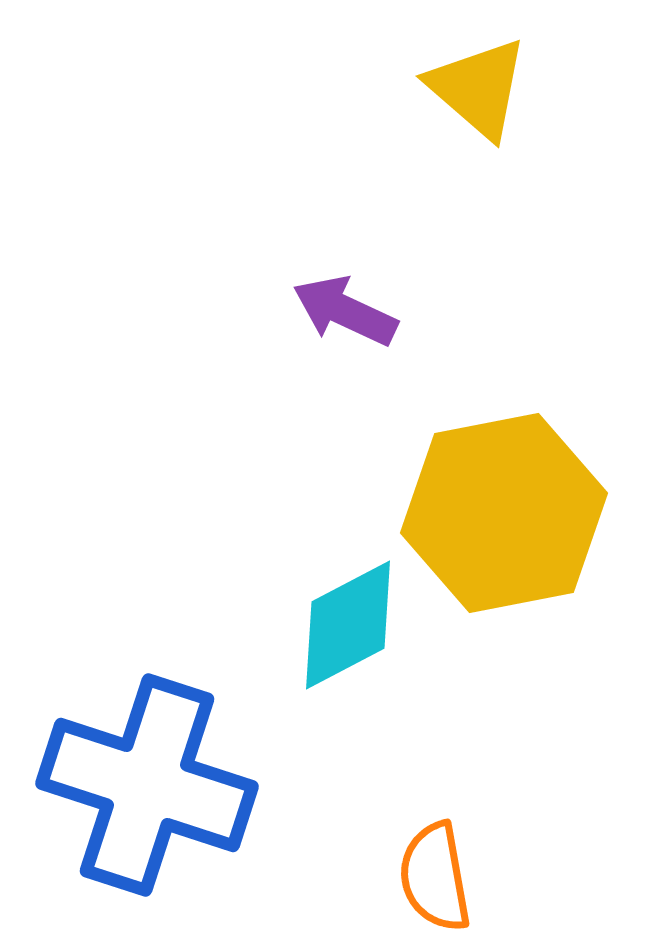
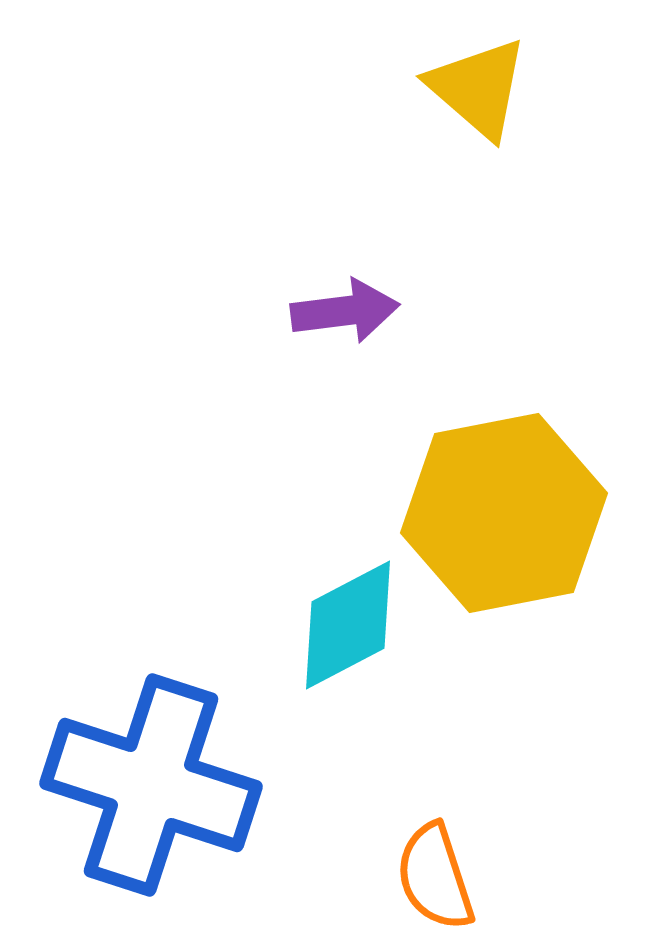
purple arrow: rotated 148 degrees clockwise
blue cross: moved 4 px right
orange semicircle: rotated 8 degrees counterclockwise
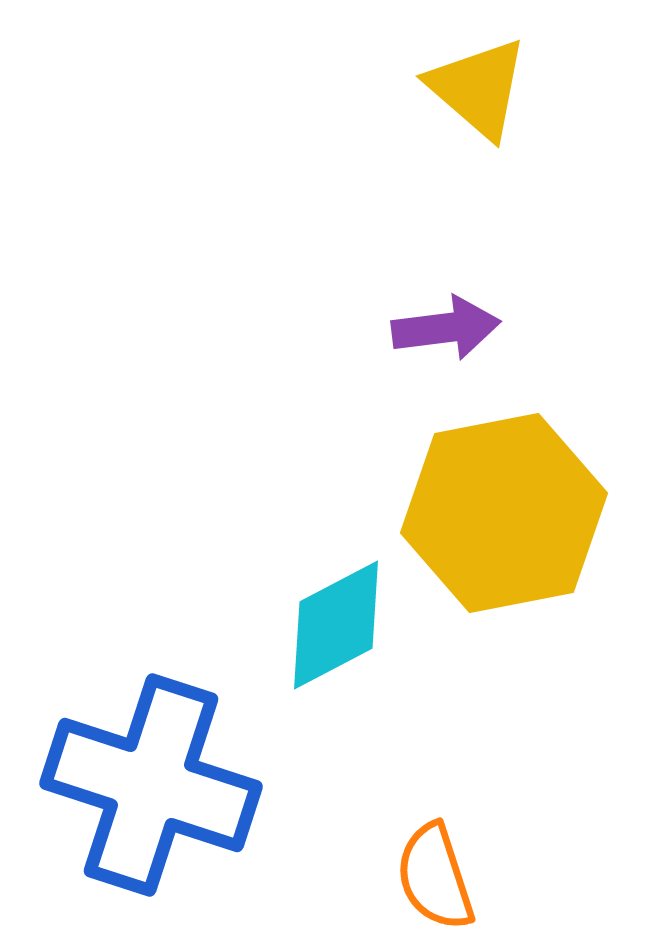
purple arrow: moved 101 px right, 17 px down
cyan diamond: moved 12 px left
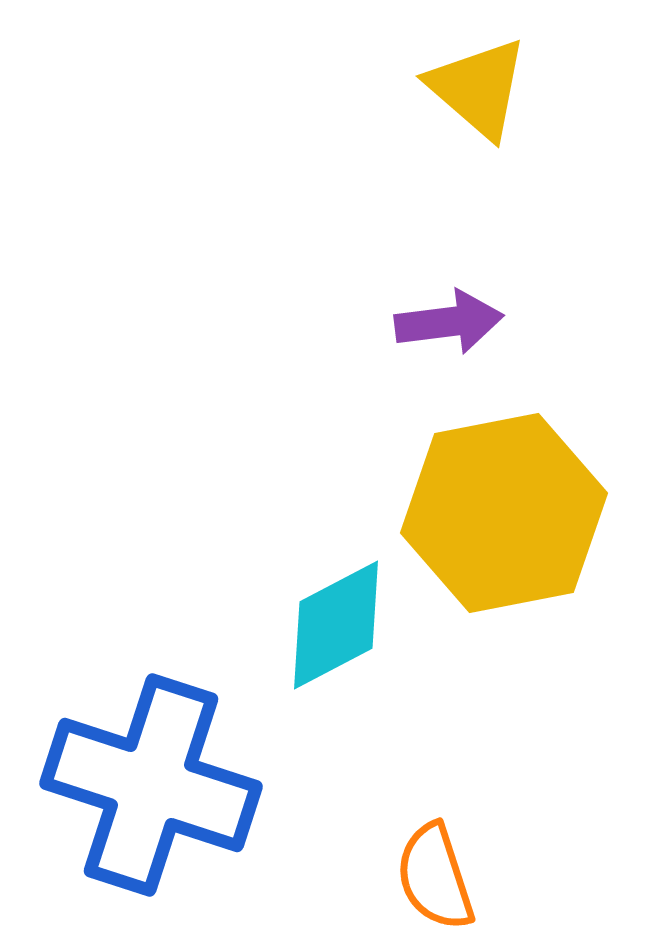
purple arrow: moved 3 px right, 6 px up
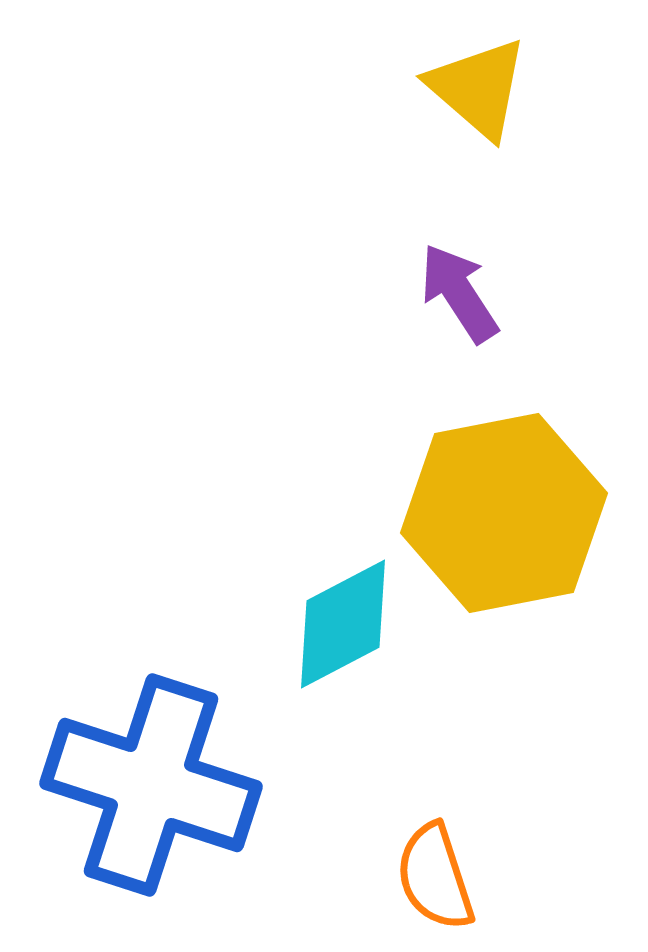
purple arrow: moved 10 px right, 29 px up; rotated 116 degrees counterclockwise
cyan diamond: moved 7 px right, 1 px up
